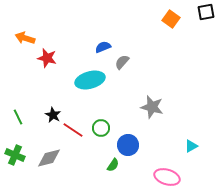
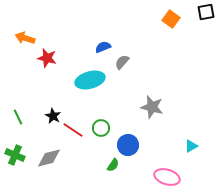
black star: moved 1 px down
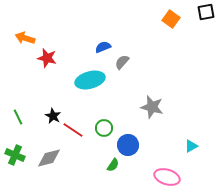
green circle: moved 3 px right
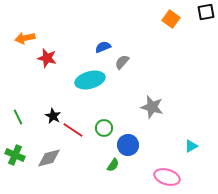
orange arrow: rotated 30 degrees counterclockwise
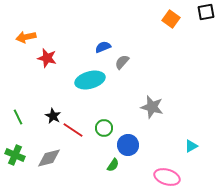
orange arrow: moved 1 px right, 1 px up
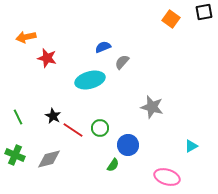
black square: moved 2 px left
green circle: moved 4 px left
gray diamond: moved 1 px down
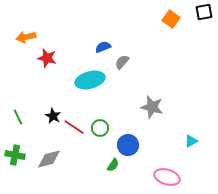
red line: moved 1 px right, 3 px up
cyan triangle: moved 5 px up
green cross: rotated 12 degrees counterclockwise
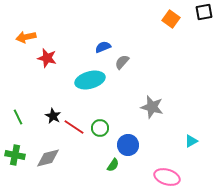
gray diamond: moved 1 px left, 1 px up
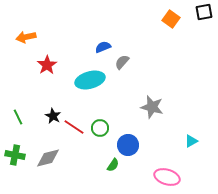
red star: moved 7 px down; rotated 24 degrees clockwise
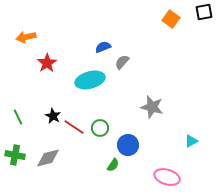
red star: moved 2 px up
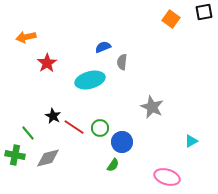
gray semicircle: rotated 35 degrees counterclockwise
gray star: rotated 10 degrees clockwise
green line: moved 10 px right, 16 px down; rotated 14 degrees counterclockwise
blue circle: moved 6 px left, 3 px up
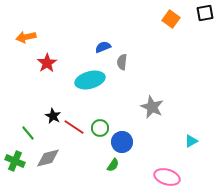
black square: moved 1 px right, 1 px down
green cross: moved 6 px down; rotated 12 degrees clockwise
